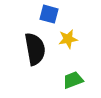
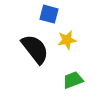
yellow star: moved 1 px left, 1 px down
black semicircle: rotated 28 degrees counterclockwise
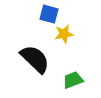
yellow star: moved 3 px left, 6 px up
black semicircle: moved 10 px down; rotated 8 degrees counterclockwise
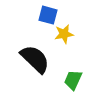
blue square: moved 1 px left, 1 px down
green trapezoid: rotated 45 degrees counterclockwise
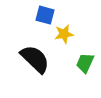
blue square: moved 3 px left
green trapezoid: moved 12 px right, 17 px up
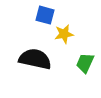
black semicircle: rotated 32 degrees counterclockwise
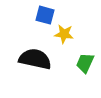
yellow star: rotated 18 degrees clockwise
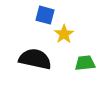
yellow star: rotated 30 degrees clockwise
green trapezoid: rotated 60 degrees clockwise
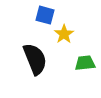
black semicircle: rotated 56 degrees clockwise
